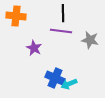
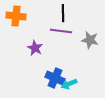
purple star: moved 1 px right
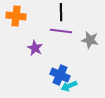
black line: moved 2 px left, 1 px up
blue cross: moved 5 px right, 3 px up
cyan arrow: moved 2 px down
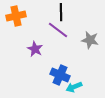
orange cross: rotated 18 degrees counterclockwise
purple line: moved 3 px left, 1 px up; rotated 30 degrees clockwise
purple star: moved 1 px down
cyan arrow: moved 5 px right, 1 px down
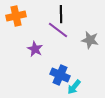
black line: moved 2 px down
cyan arrow: rotated 28 degrees counterclockwise
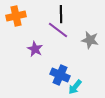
cyan arrow: moved 1 px right
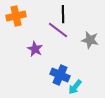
black line: moved 2 px right
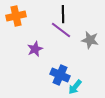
purple line: moved 3 px right
purple star: rotated 21 degrees clockwise
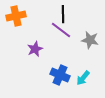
cyan arrow: moved 8 px right, 9 px up
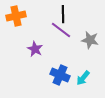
purple star: rotated 21 degrees counterclockwise
